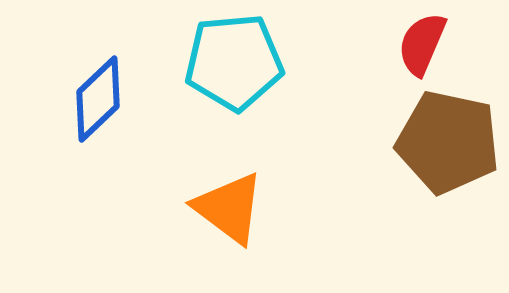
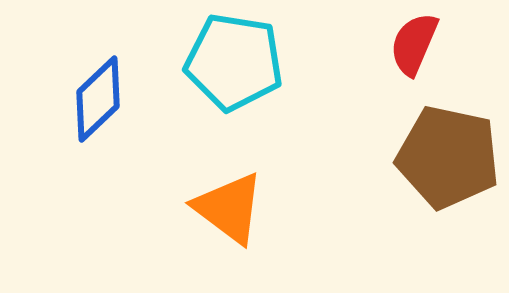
red semicircle: moved 8 px left
cyan pentagon: rotated 14 degrees clockwise
brown pentagon: moved 15 px down
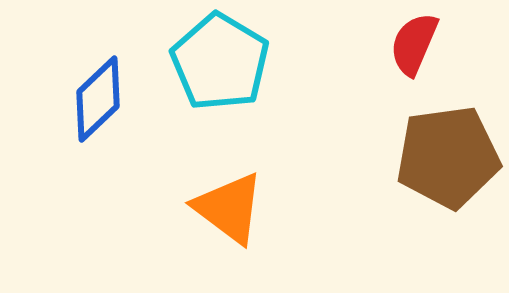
cyan pentagon: moved 14 px left; rotated 22 degrees clockwise
brown pentagon: rotated 20 degrees counterclockwise
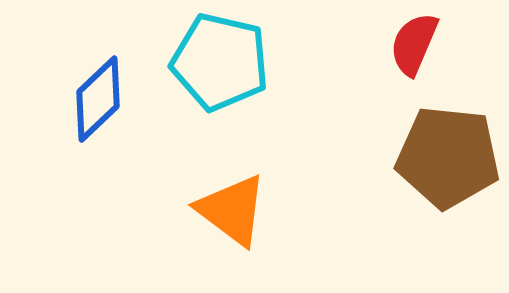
cyan pentagon: rotated 18 degrees counterclockwise
brown pentagon: rotated 14 degrees clockwise
orange triangle: moved 3 px right, 2 px down
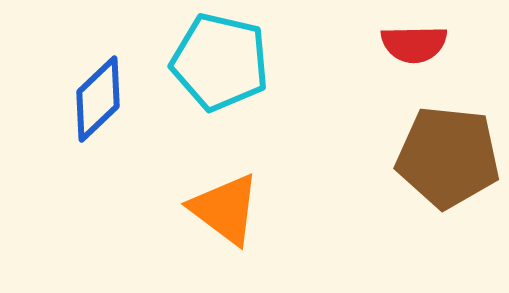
red semicircle: rotated 114 degrees counterclockwise
orange triangle: moved 7 px left, 1 px up
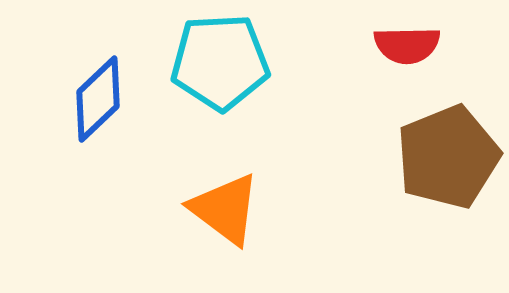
red semicircle: moved 7 px left, 1 px down
cyan pentagon: rotated 16 degrees counterclockwise
brown pentagon: rotated 28 degrees counterclockwise
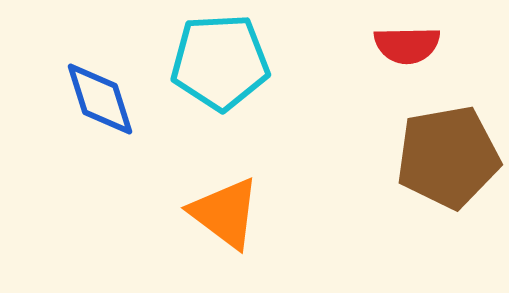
blue diamond: moved 2 px right; rotated 64 degrees counterclockwise
brown pentagon: rotated 12 degrees clockwise
orange triangle: moved 4 px down
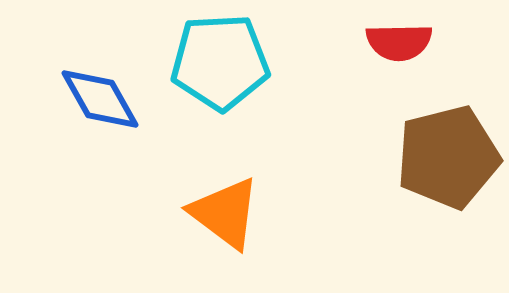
red semicircle: moved 8 px left, 3 px up
blue diamond: rotated 12 degrees counterclockwise
brown pentagon: rotated 4 degrees counterclockwise
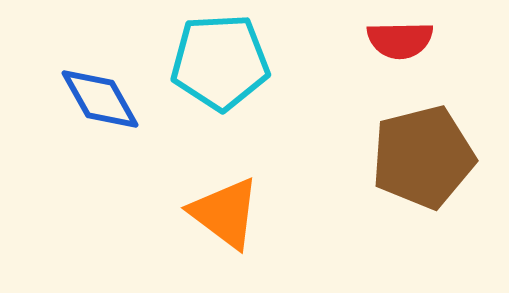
red semicircle: moved 1 px right, 2 px up
brown pentagon: moved 25 px left
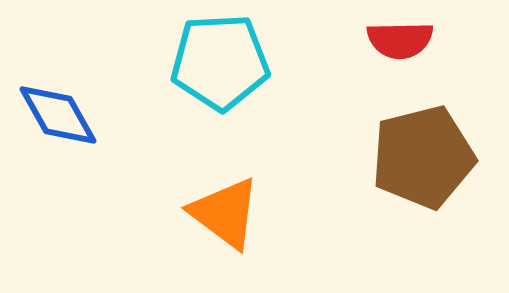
blue diamond: moved 42 px left, 16 px down
